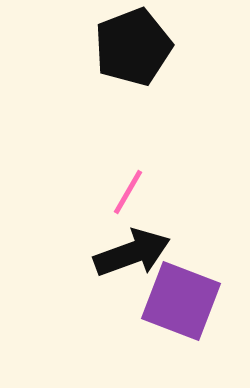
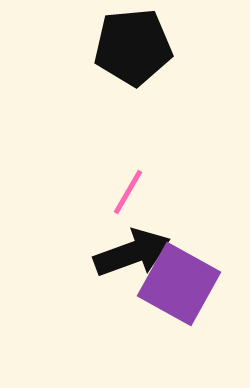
black pentagon: rotated 16 degrees clockwise
purple square: moved 2 px left, 17 px up; rotated 8 degrees clockwise
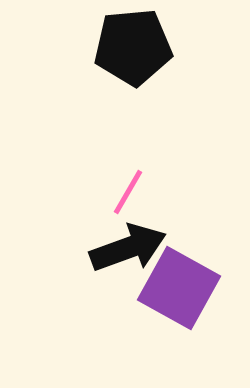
black arrow: moved 4 px left, 5 px up
purple square: moved 4 px down
